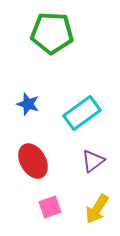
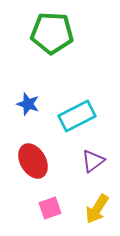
cyan rectangle: moved 5 px left, 3 px down; rotated 9 degrees clockwise
pink square: moved 1 px down
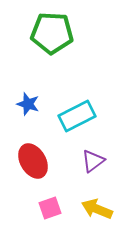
yellow arrow: rotated 80 degrees clockwise
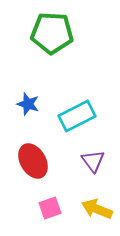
purple triangle: rotated 30 degrees counterclockwise
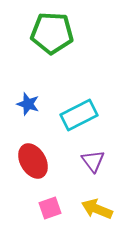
cyan rectangle: moved 2 px right, 1 px up
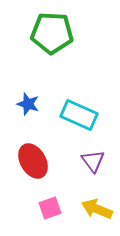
cyan rectangle: rotated 51 degrees clockwise
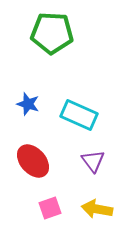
red ellipse: rotated 12 degrees counterclockwise
yellow arrow: rotated 12 degrees counterclockwise
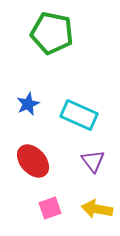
green pentagon: rotated 9 degrees clockwise
blue star: rotated 30 degrees clockwise
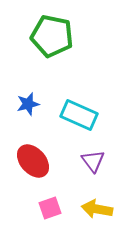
green pentagon: moved 3 px down
blue star: rotated 10 degrees clockwise
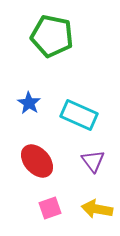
blue star: moved 1 px right, 1 px up; rotated 25 degrees counterclockwise
red ellipse: moved 4 px right
